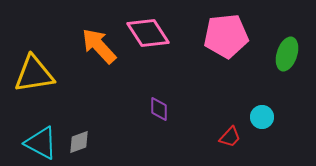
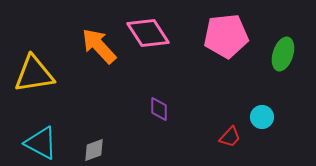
green ellipse: moved 4 px left
gray diamond: moved 15 px right, 8 px down
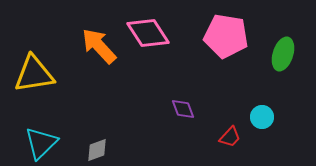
pink pentagon: rotated 15 degrees clockwise
purple diamond: moved 24 px right; rotated 20 degrees counterclockwise
cyan triangle: rotated 48 degrees clockwise
gray diamond: moved 3 px right
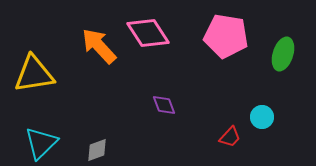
purple diamond: moved 19 px left, 4 px up
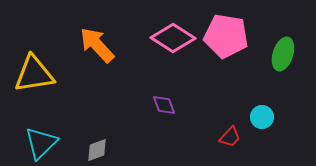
pink diamond: moved 25 px right, 5 px down; rotated 24 degrees counterclockwise
orange arrow: moved 2 px left, 1 px up
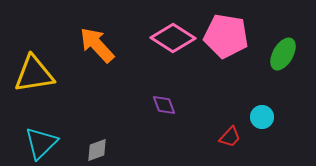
green ellipse: rotated 12 degrees clockwise
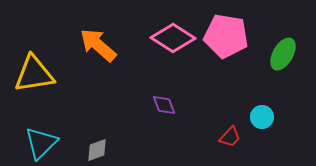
orange arrow: moved 1 px right; rotated 6 degrees counterclockwise
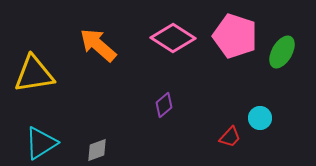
pink pentagon: moved 9 px right; rotated 9 degrees clockwise
green ellipse: moved 1 px left, 2 px up
purple diamond: rotated 70 degrees clockwise
cyan circle: moved 2 px left, 1 px down
cyan triangle: rotated 12 degrees clockwise
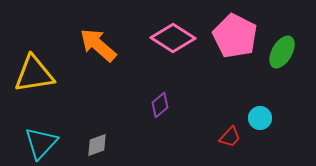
pink pentagon: rotated 9 degrees clockwise
purple diamond: moved 4 px left
cyan triangle: rotated 15 degrees counterclockwise
gray diamond: moved 5 px up
